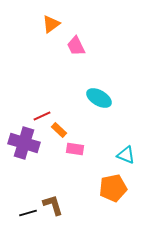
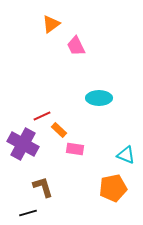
cyan ellipse: rotated 30 degrees counterclockwise
purple cross: moved 1 px left, 1 px down; rotated 12 degrees clockwise
brown L-shape: moved 10 px left, 18 px up
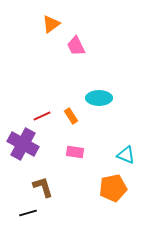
orange rectangle: moved 12 px right, 14 px up; rotated 14 degrees clockwise
pink rectangle: moved 3 px down
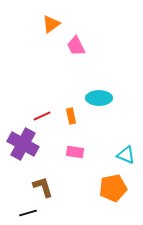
orange rectangle: rotated 21 degrees clockwise
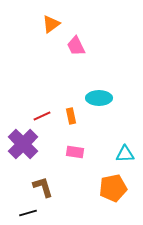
purple cross: rotated 16 degrees clockwise
cyan triangle: moved 1 px left, 1 px up; rotated 24 degrees counterclockwise
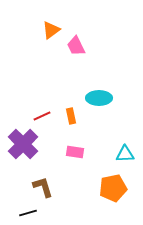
orange triangle: moved 6 px down
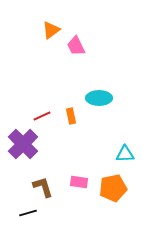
pink rectangle: moved 4 px right, 30 px down
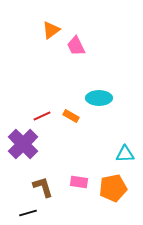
orange rectangle: rotated 49 degrees counterclockwise
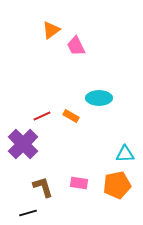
pink rectangle: moved 1 px down
orange pentagon: moved 4 px right, 3 px up
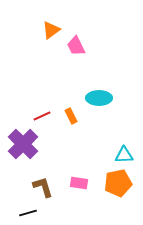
orange rectangle: rotated 35 degrees clockwise
cyan triangle: moved 1 px left, 1 px down
orange pentagon: moved 1 px right, 2 px up
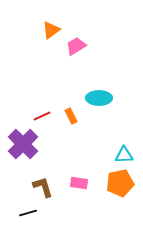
pink trapezoid: rotated 85 degrees clockwise
orange pentagon: moved 2 px right
